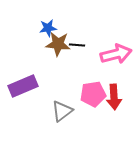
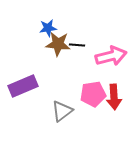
pink arrow: moved 5 px left, 2 px down
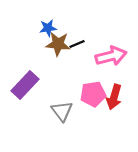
black line: moved 1 px up; rotated 28 degrees counterclockwise
purple rectangle: moved 2 px right, 1 px up; rotated 24 degrees counterclockwise
red arrow: rotated 20 degrees clockwise
gray triangle: rotated 30 degrees counterclockwise
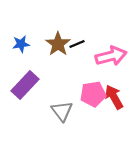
blue star: moved 27 px left, 16 px down
brown star: rotated 30 degrees clockwise
red arrow: rotated 135 degrees clockwise
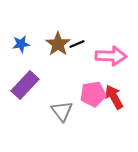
pink arrow: rotated 16 degrees clockwise
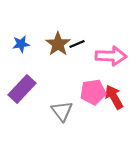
purple rectangle: moved 3 px left, 4 px down
pink pentagon: moved 2 px up
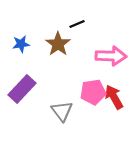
black line: moved 20 px up
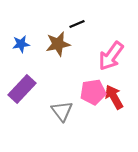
brown star: rotated 25 degrees clockwise
pink arrow: rotated 124 degrees clockwise
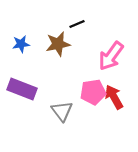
purple rectangle: rotated 68 degrees clockwise
